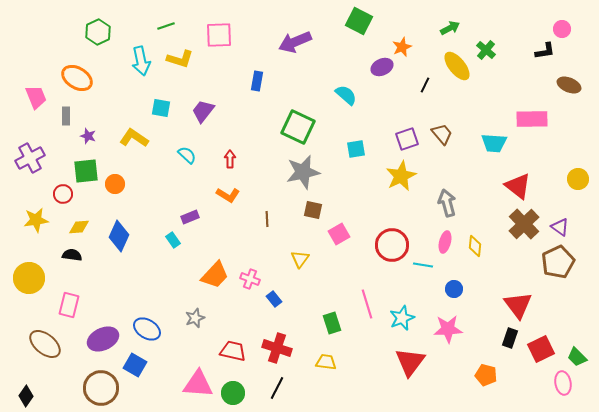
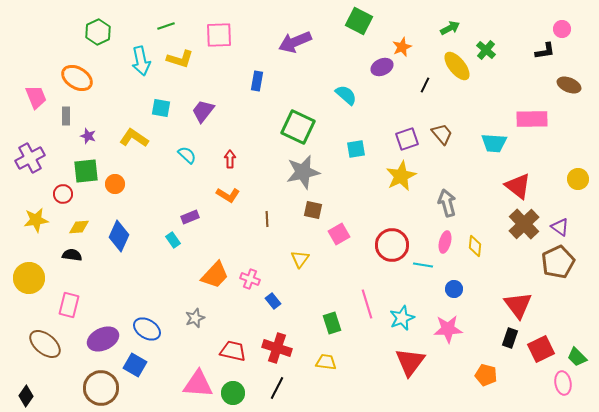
blue rectangle at (274, 299): moved 1 px left, 2 px down
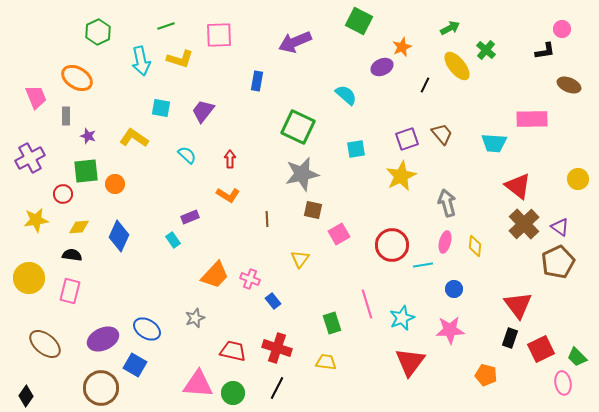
gray star at (303, 172): moved 1 px left, 2 px down
cyan line at (423, 265): rotated 18 degrees counterclockwise
pink rectangle at (69, 305): moved 1 px right, 14 px up
pink star at (448, 329): moved 2 px right, 1 px down
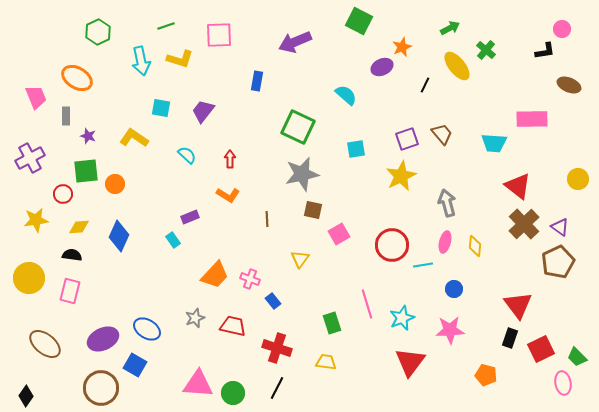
red trapezoid at (233, 351): moved 25 px up
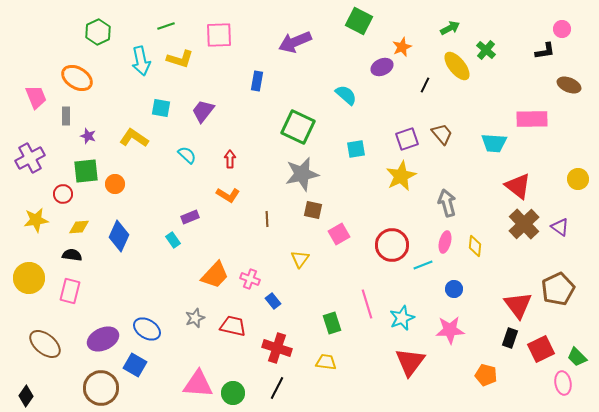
brown pentagon at (558, 262): moved 27 px down
cyan line at (423, 265): rotated 12 degrees counterclockwise
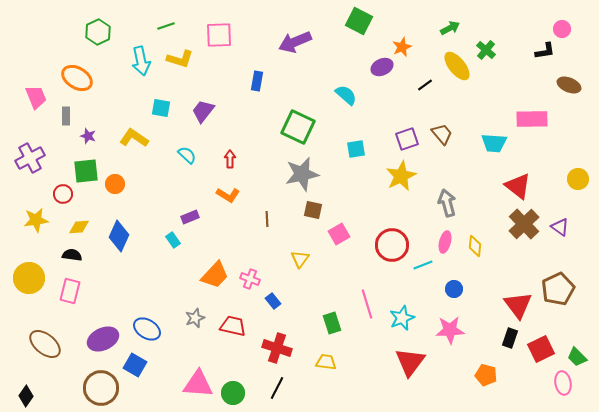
black line at (425, 85): rotated 28 degrees clockwise
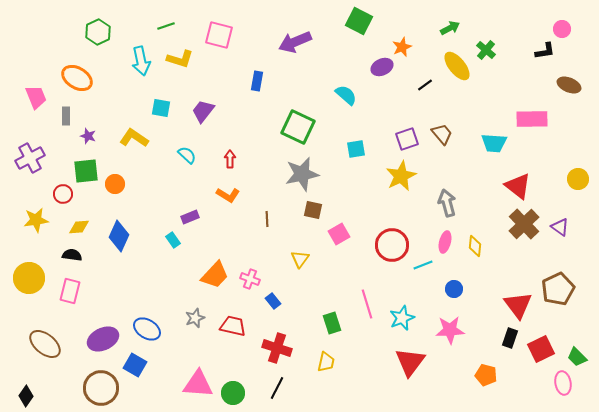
pink square at (219, 35): rotated 16 degrees clockwise
yellow trapezoid at (326, 362): rotated 95 degrees clockwise
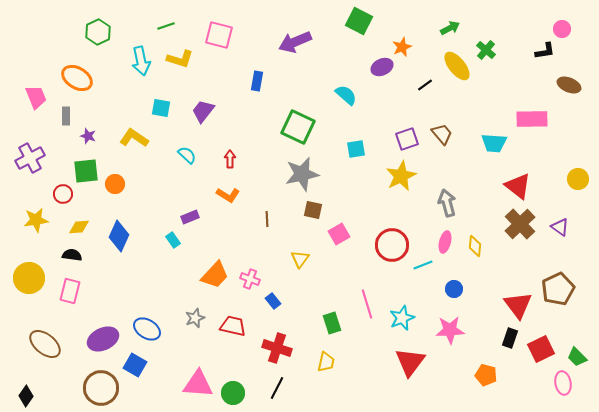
brown cross at (524, 224): moved 4 px left
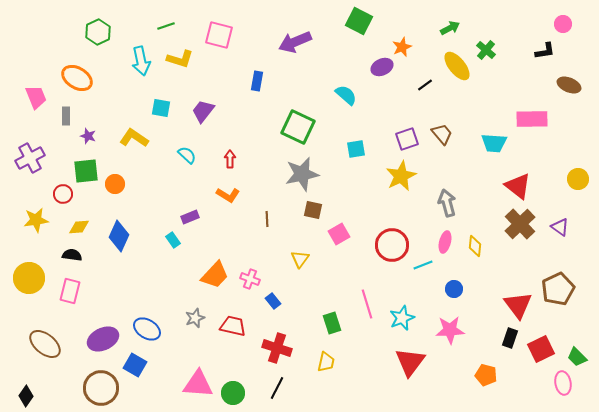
pink circle at (562, 29): moved 1 px right, 5 px up
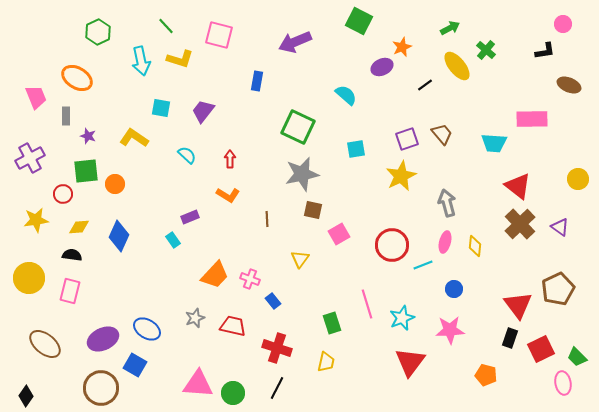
green line at (166, 26): rotated 66 degrees clockwise
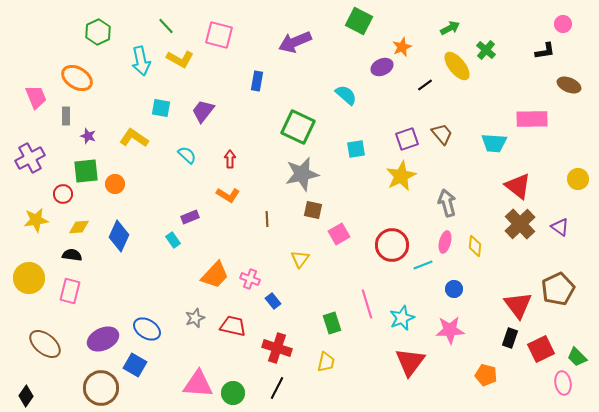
yellow L-shape at (180, 59): rotated 12 degrees clockwise
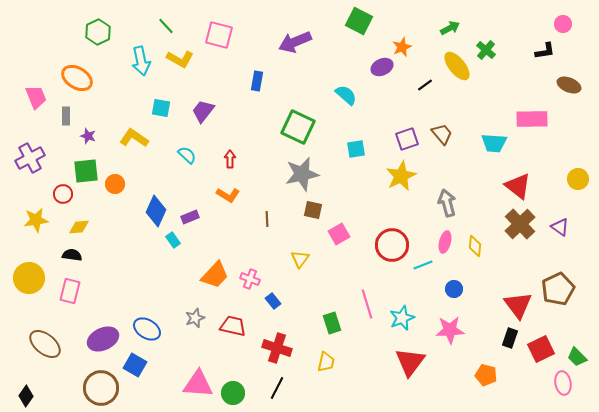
blue diamond at (119, 236): moved 37 px right, 25 px up
